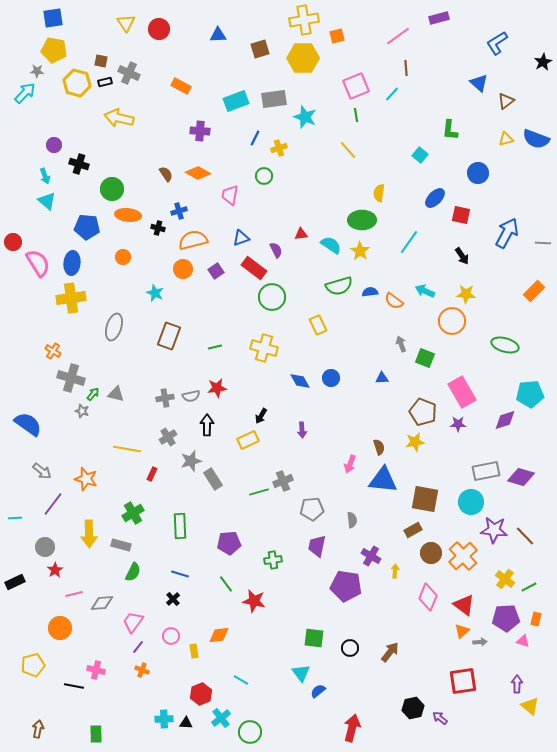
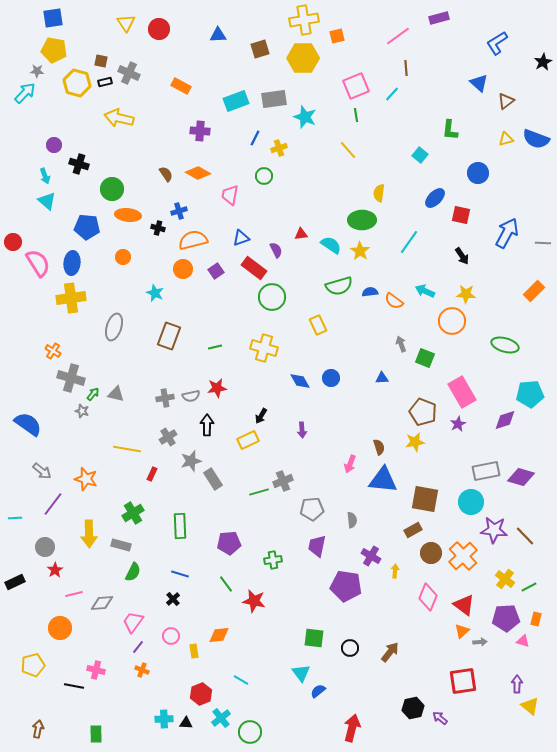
purple star at (458, 424): rotated 28 degrees counterclockwise
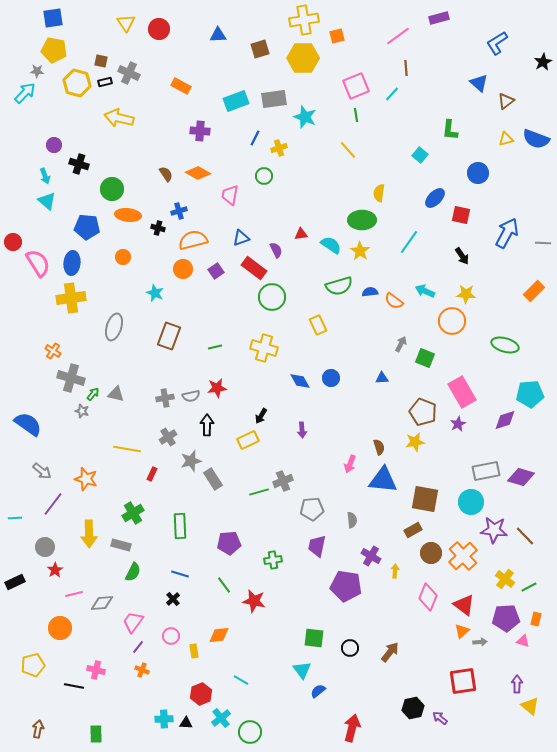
gray arrow at (401, 344): rotated 49 degrees clockwise
green line at (226, 584): moved 2 px left, 1 px down
cyan triangle at (301, 673): moved 1 px right, 3 px up
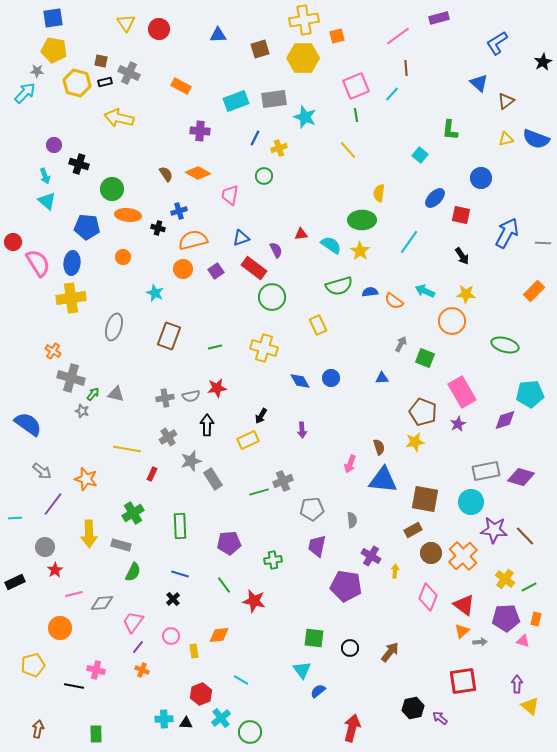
blue circle at (478, 173): moved 3 px right, 5 px down
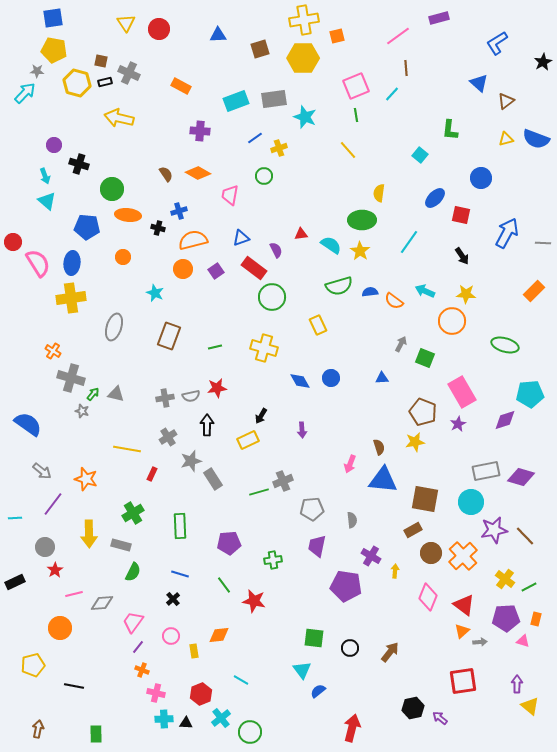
blue line at (255, 138): rotated 28 degrees clockwise
purple star at (494, 530): rotated 16 degrees counterclockwise
pink cross at (96, 670): moved 60 px right, 23 px down
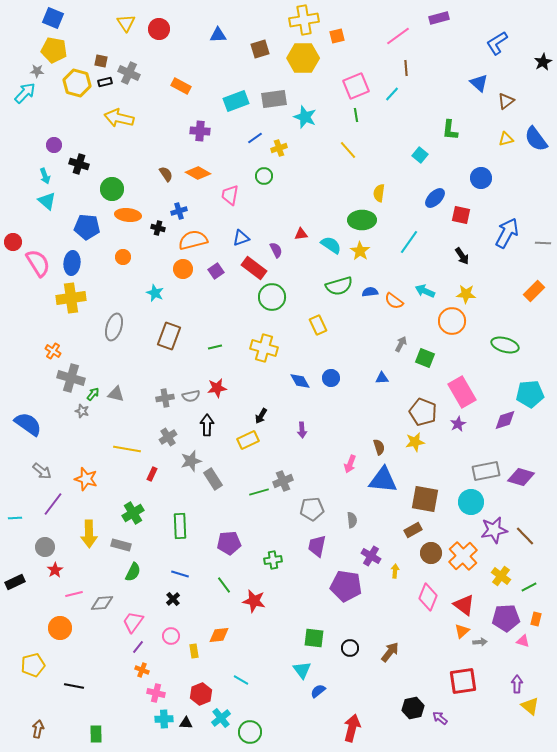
blue square at (53, 18): rotated 30 degrees clockwise
blue semicircle at (536, 139): rotated 32 degrees clockwise
yellow cross at (505, 579): moved 4 px left, 3 px up
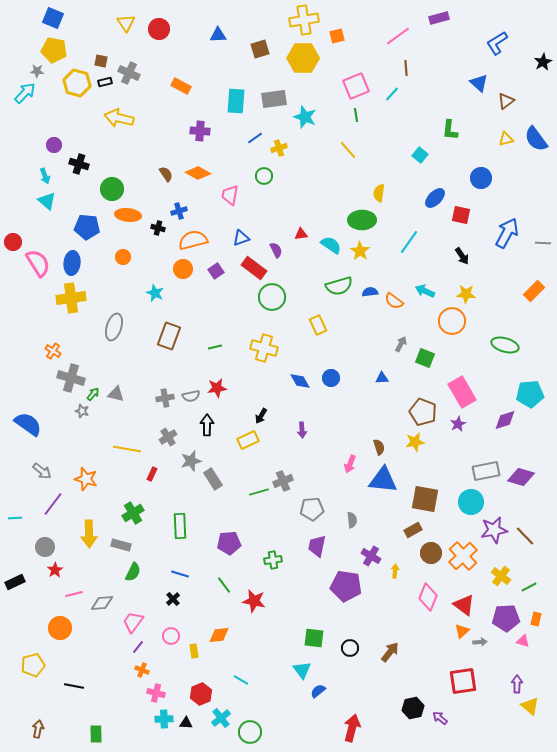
cyan rectangle at (236, 101): rotated 65 degrees counterclockwise
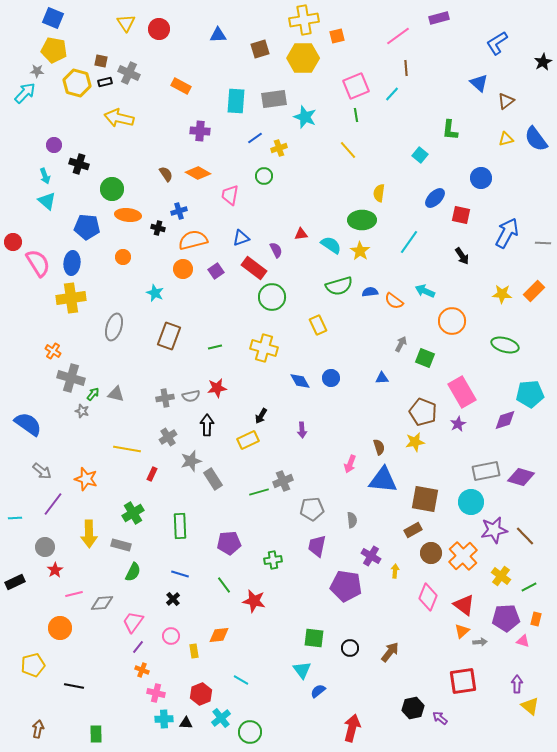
yellow star at (466, 294): moved 36 px right
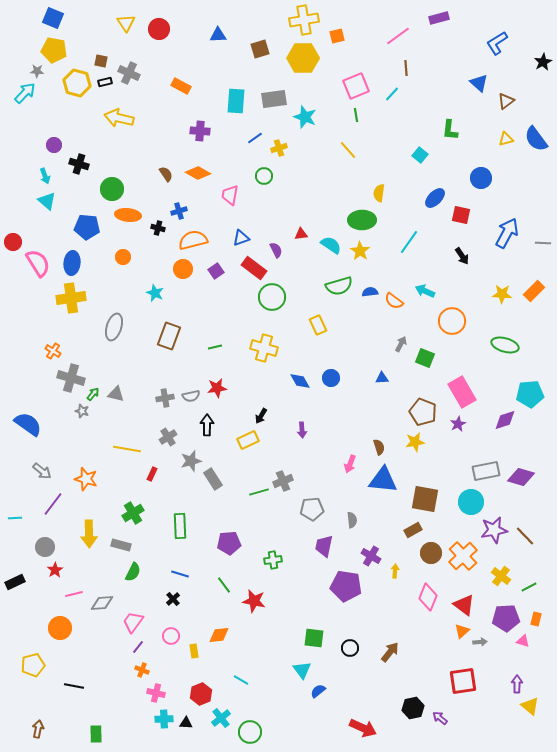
purple trapezoid at (317, 546): moved 7 px right
red arrow at (352, 728): moved 11 px right; rotated 100 degrees clockwise
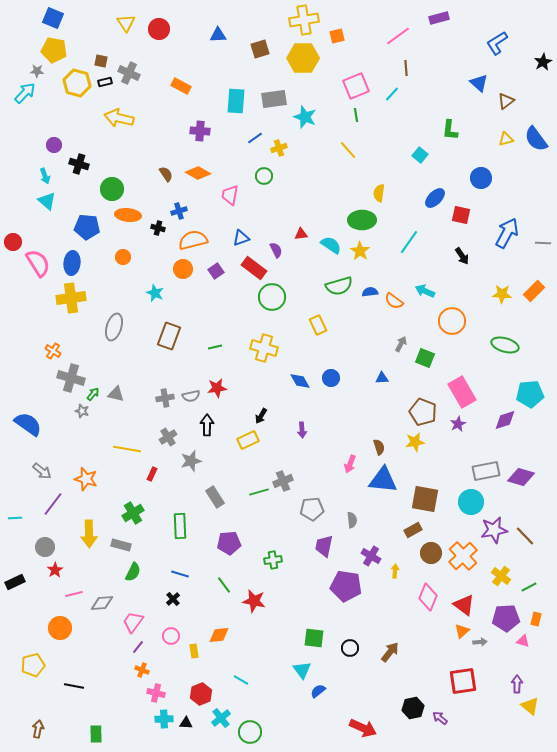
gray rectangle at (213, 479): moved 2 px right, 18 px down
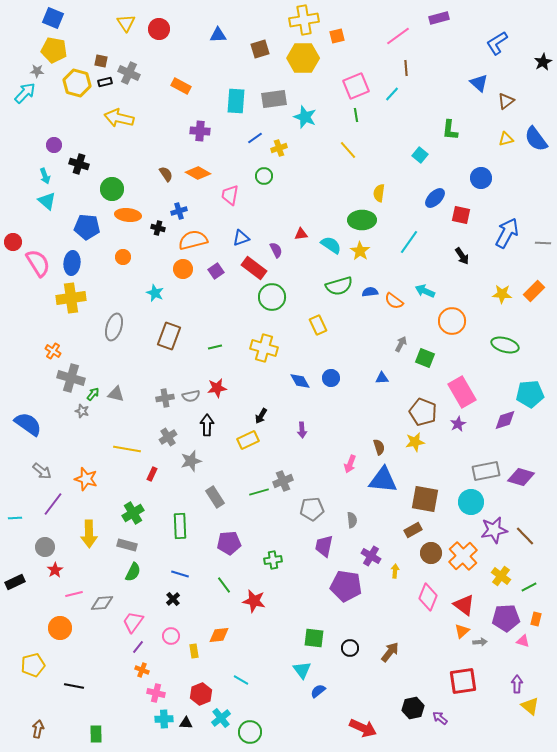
gray rectangle at (121, 545): moved 6 px right
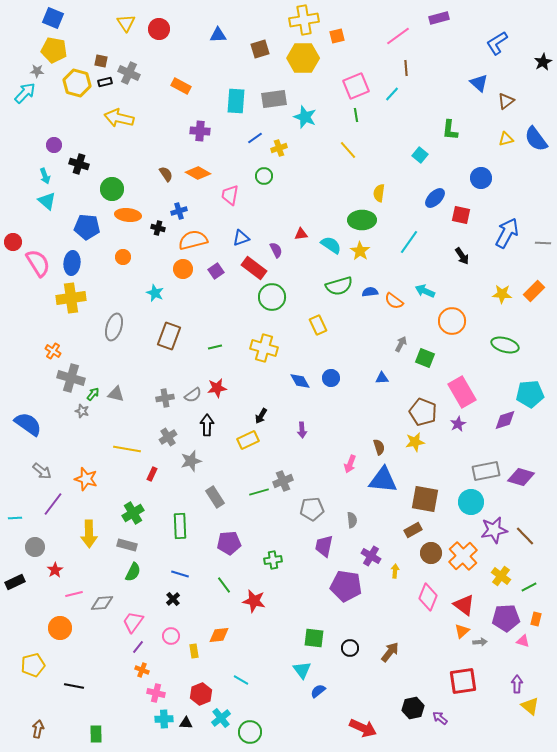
gray semicircle at (191, 396): moved 2 px right, 1 px up; rotated 24 degrees counterclockwise
gray circle at (45, 547): moved 10 px left
